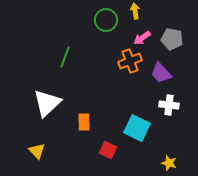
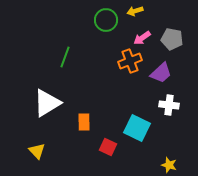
yellow arrow: rotated 98 degrees counterclockwise
purple trapezoid: rotated 90 degrees counterclockwise
white triangle: rotated 12 degrees clockwise
red square: moved 3 px up
yellow star: moved 2 px down
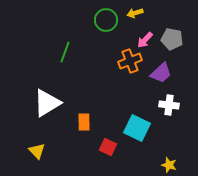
yellow arrow: moved 2 px down
pink arrow: moved 3 px right, 2 px down; rotated 12 degrees counterclockwise
green line: moved 5 px up
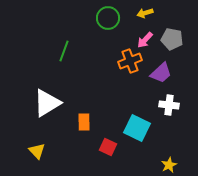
yellow arrow: moved 10 px right
green circle: moved 2 px right, 2 px up
green line: moved 1 px left, 1 px up
yellow star: rotated 28 degrees clockwise
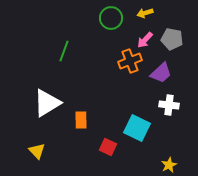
green circle: moved 3 px right
orange rectangle: moved 3 px left, 2 px up
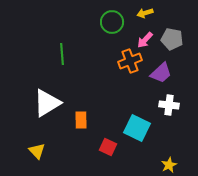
green circle: moved 1 px right, 4 px down
green line: moved 2 px left, 3 px down; rotated 25 degrees counterclockwise
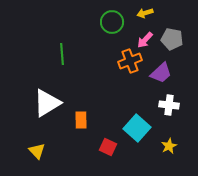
cyan square: rotated 16 degrees clockwise
yellow star: moved 19 px up
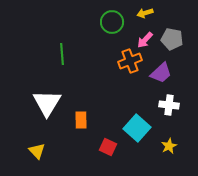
white triangle: rotated 28 degrees counterclockwise
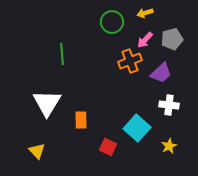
gray pentagon: rotated 25 degrees counterclockwise
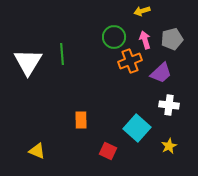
yellow arrow: moved 3 px left, 2 px up
green circle: moved 2 px right, 15 px down
pink arrow: rotated 120 degrees clockwise
white triangle: moved 19 px left, 41 px up
red square: moved 4 px down
yellow triangle: rotated 24 degrees counterclockwise
